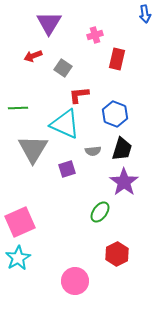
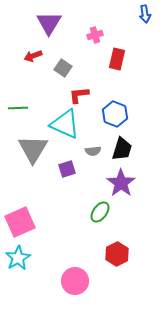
purple star: moved 3 px left, 1 px down
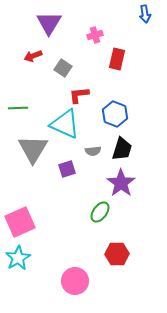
red hexagon: rotated 25 degrees clockwise
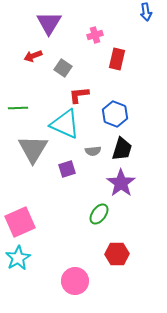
blue arrow: moved 1 px right, 2 px up
green ellipse: moved 1 px left, 2 px down
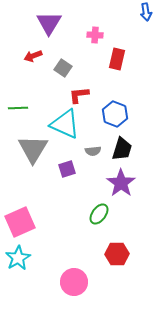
pink cross: rotated 21 degrees clockwise
pink circle: moved 1 px left, 1 px down
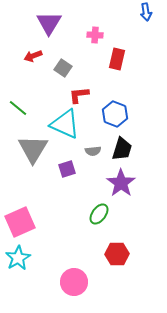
green line: rotated 42 degrees clockwise
